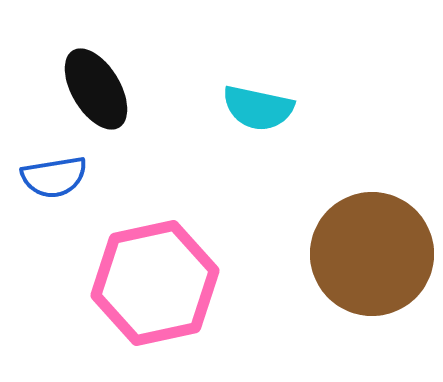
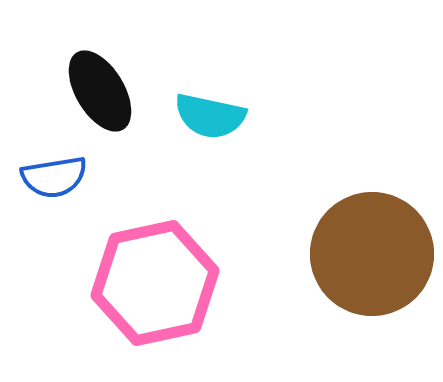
black ellipse: moved 4 px right, 2 px down
cyan semicircle: moved 48 px left, 8 px down
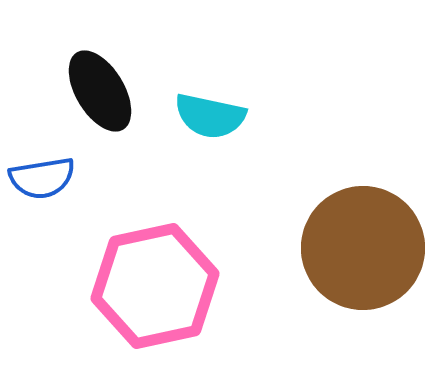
blue semicircle: moved 12 px left, 1 px down
brown circle: moved 9 px left, 6 px up
pink hexagon: moved 3 px down
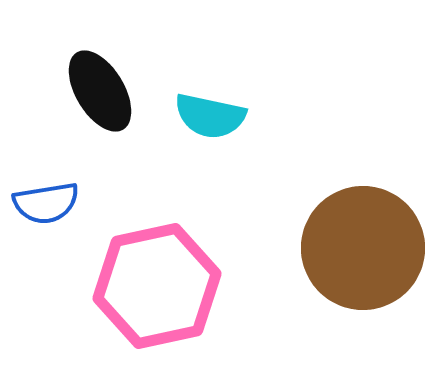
blue semicircle: moved 4 px right, 25 px down
pink hexagon: moved 2 px right
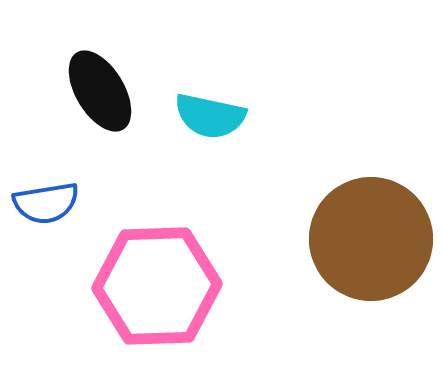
brown circle: moved 8 px right, 9 px up
pink hexagon: rotated 10 degrees clockwise
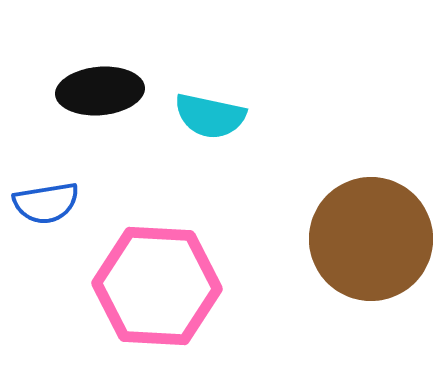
black ellipse: rotated 64 degrees counterclockwise
pink hexagon: rotated 5 degrees clockwise
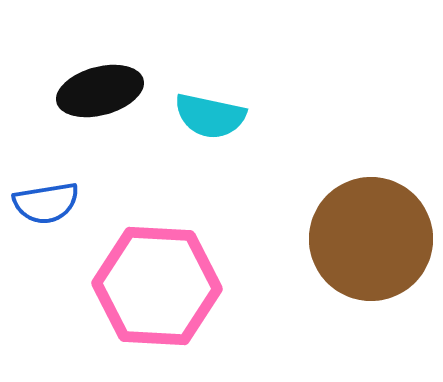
black ellipse: rotated 10 degrees counterclockwise
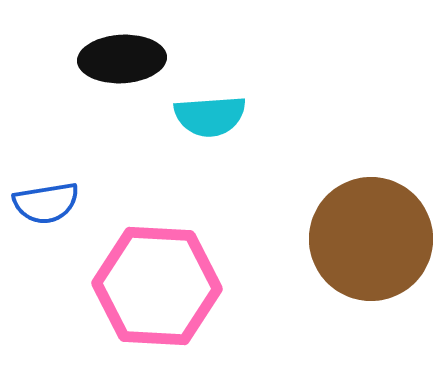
black ellipse: moved 22 px right, 32 px up; rotated 12 degrees clockwise
cyan semicircle: rotated 16 degrees counterclockwise
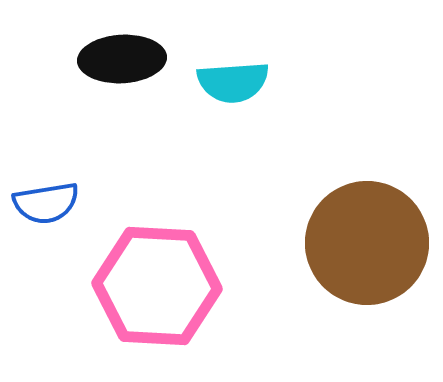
cyan semicircle: moved 23 px right, 34 px up
brown circle: moved 4 px left, 4 px down
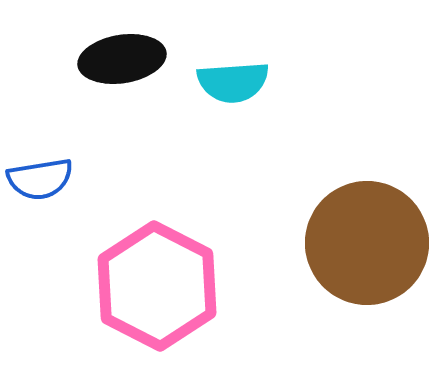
black ellipse: rotated 6 degrees counterclockwise
blue semicircle: moved 6 px left, 24 px up
pink hexagon: rotated 24 degrees clockwise
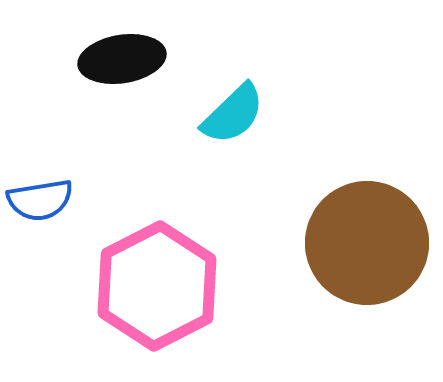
cyan semicircle: moved 32 px down; rotated 40 degrees counterclockwise
blue semicircle: moved 21 px down
pink hexagon: rotated 6 degrees clockwise
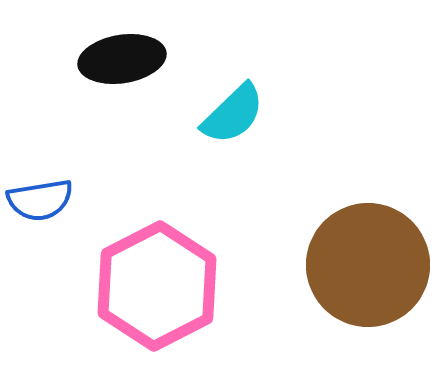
brown circle: moved 1 px right, 22 px down
